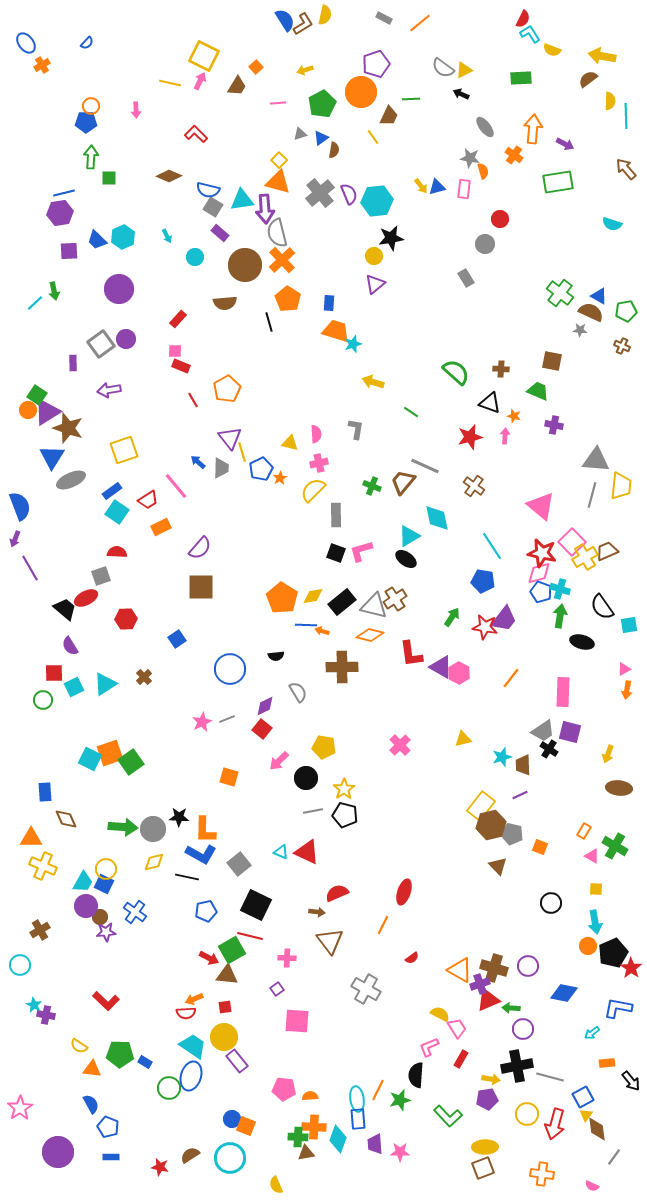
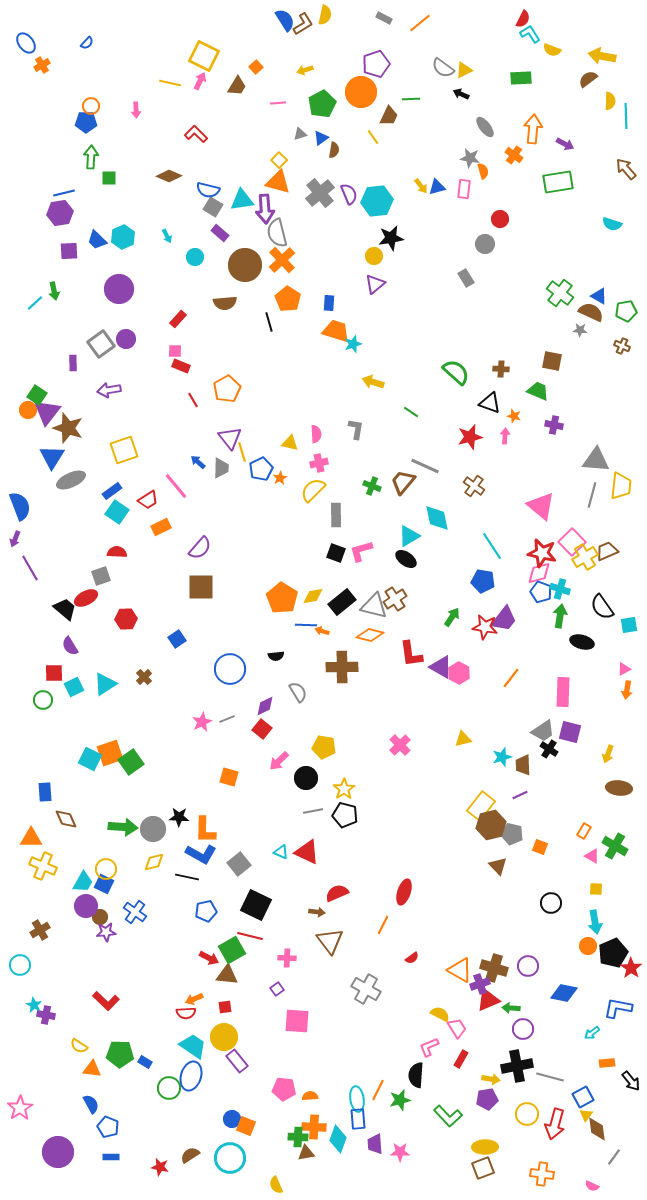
purple triangle at (47, 412): rotated 20 degrees counterclockwise
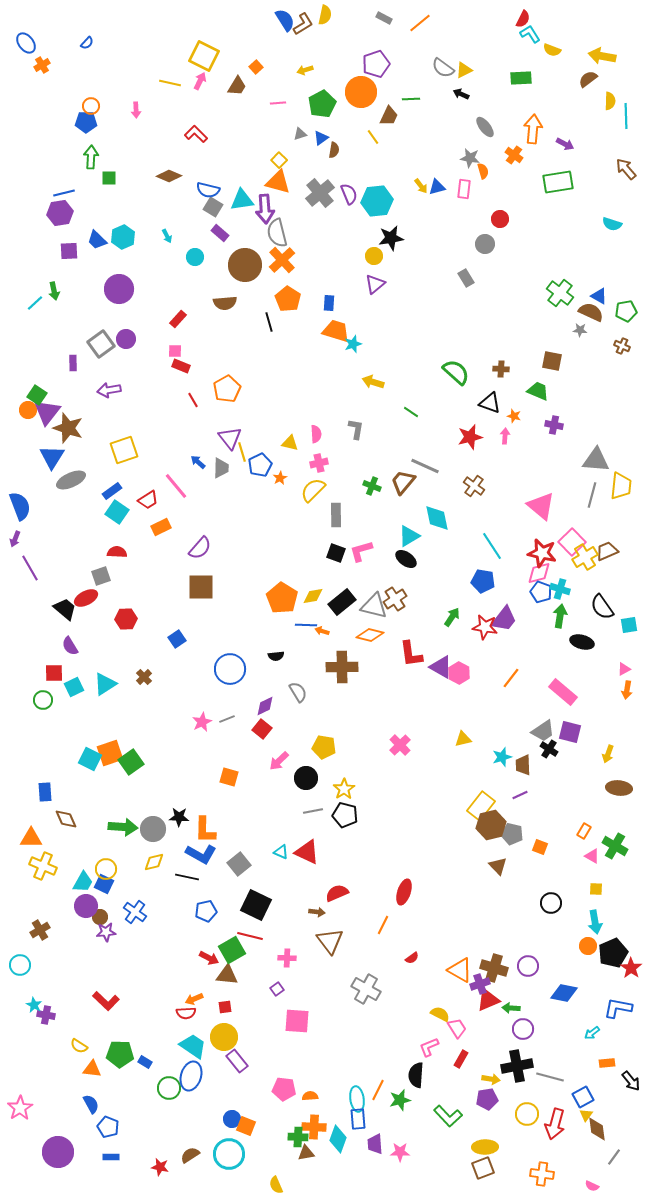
blue pentagon at (261, 469): moved 1 px left, 4 px up
pink rectangle at (563, 692): rotated 52 degrees counterclockwise
cyan circle at (230, 1158): moved 1 px left, 4 px up
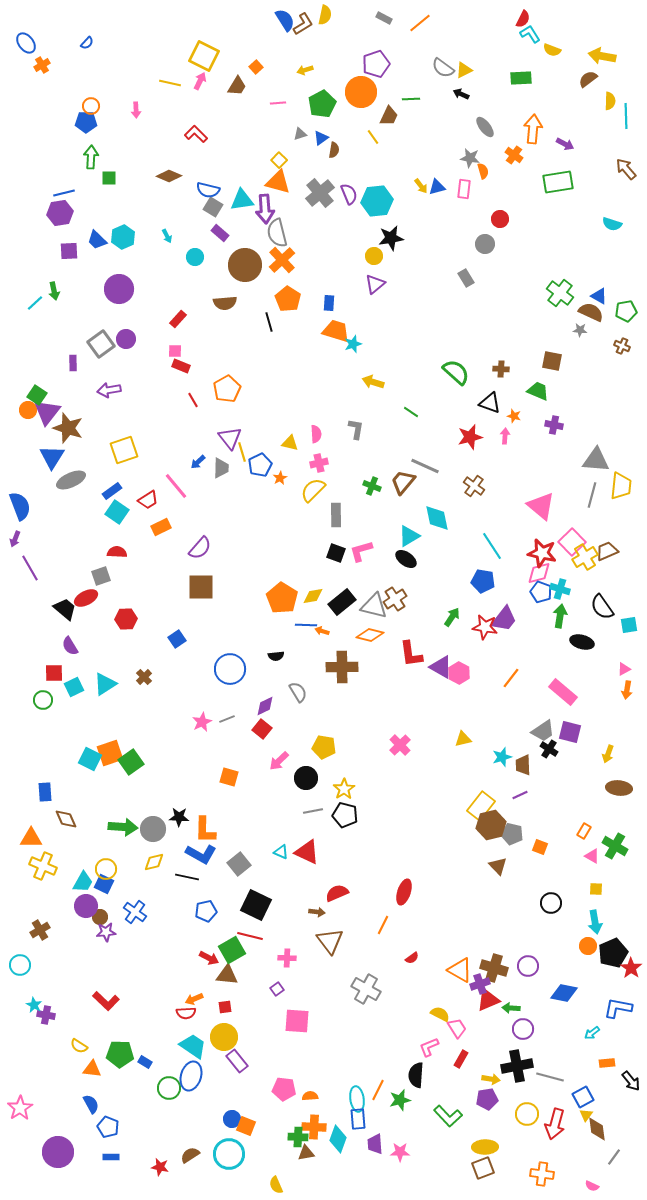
blue arrow at (198, 462): rotated 84 degrees counterclockwise
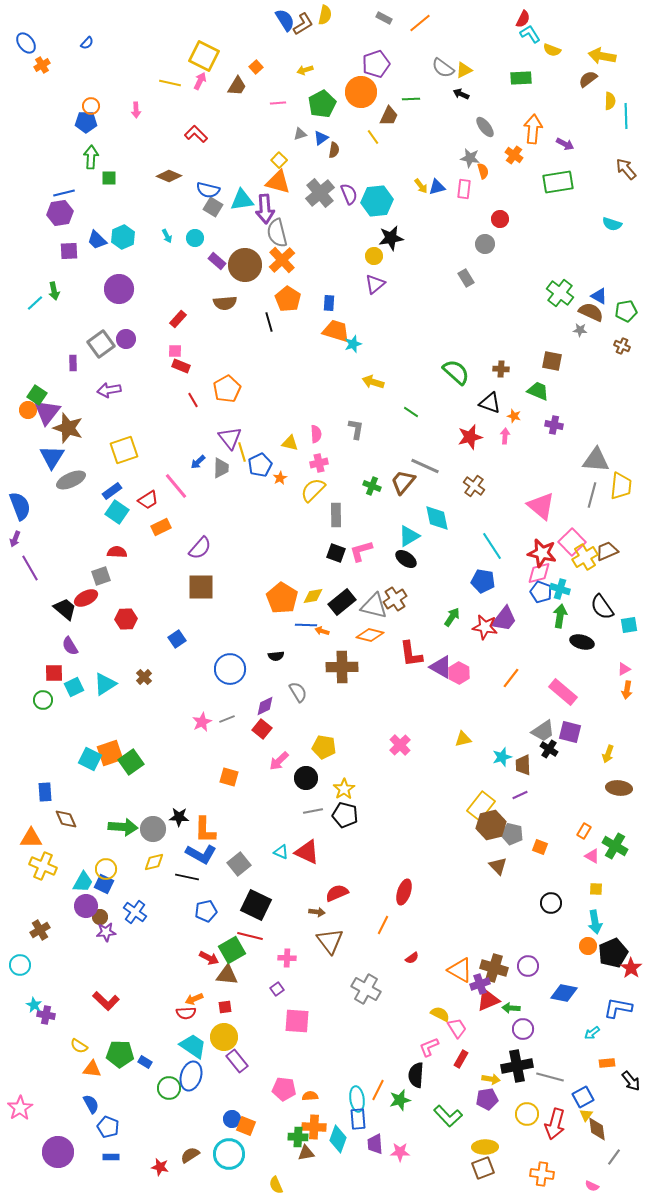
purple rectangle at (220, 233): moved 3 px left, 28 px down
cyan circle at (195, 257): moved 19 px up
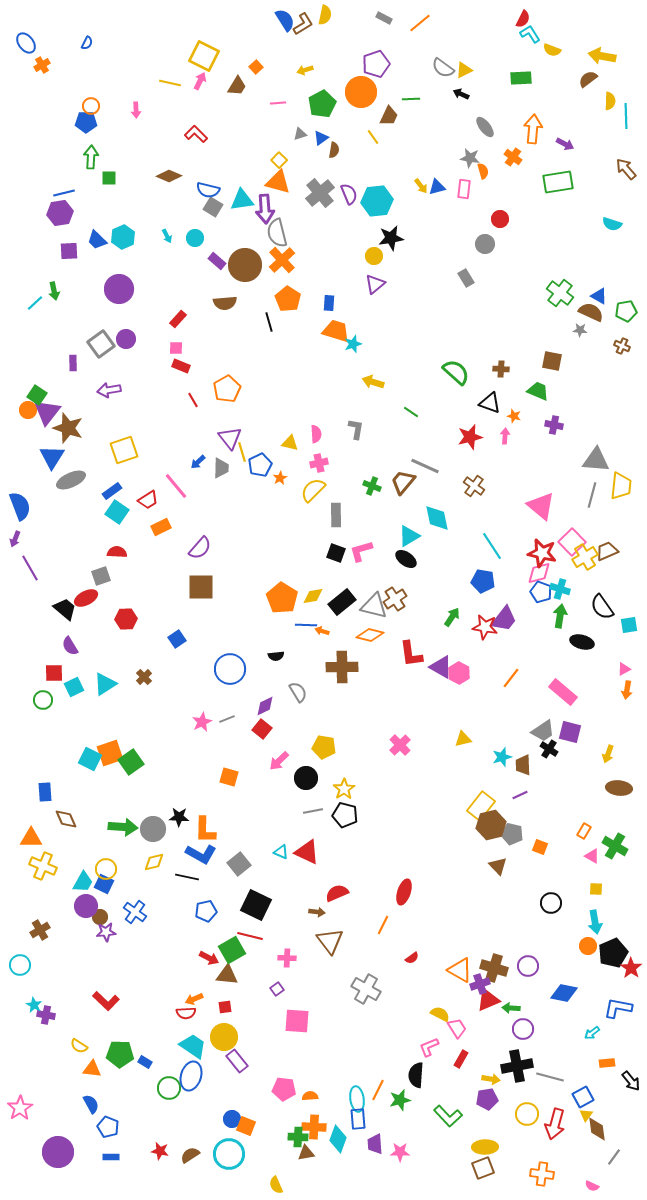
blue semicircle at (87, 43): rotated 16 degrees counterclockwise
orange cross at (514, 155): moved 1 px left, 2 px down
pink square at (175, 351): moved 1 px right, 3 px up
red star at (160, 1167): moved 16 px up
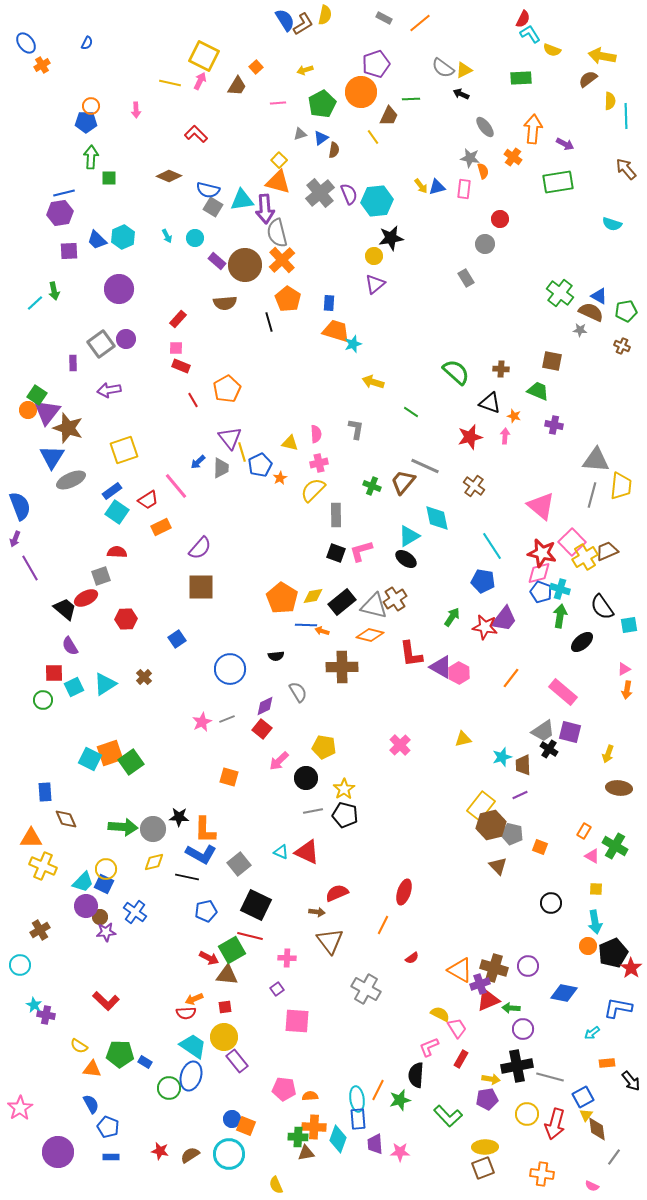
black ellipse at (582, 642): rotated 55 degrees counterclockwise
cyan trapezoid at (83, 882): rotated 15 degrees clockwise
